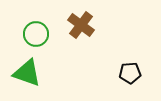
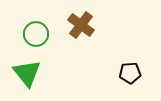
green triangle: rotated 32 degrees clockwise
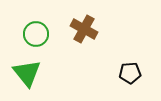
brown cross: moved 3 px right, 4 px down; rotated 8 degrees counterclockwise
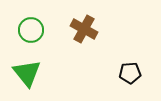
green circle: moved 5 px left, 4 px up
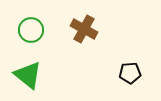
green triangle: moved 1 px right, 2 px down; rotated 12 degrees counterclockwise
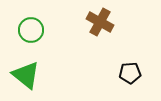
brown cross: moved 16 px right, 7 px up
green triangle: moved 2 px left
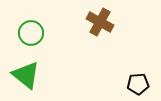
green circle: moved 3 px down
black pentagon: moved 8 px right, 11 px down
